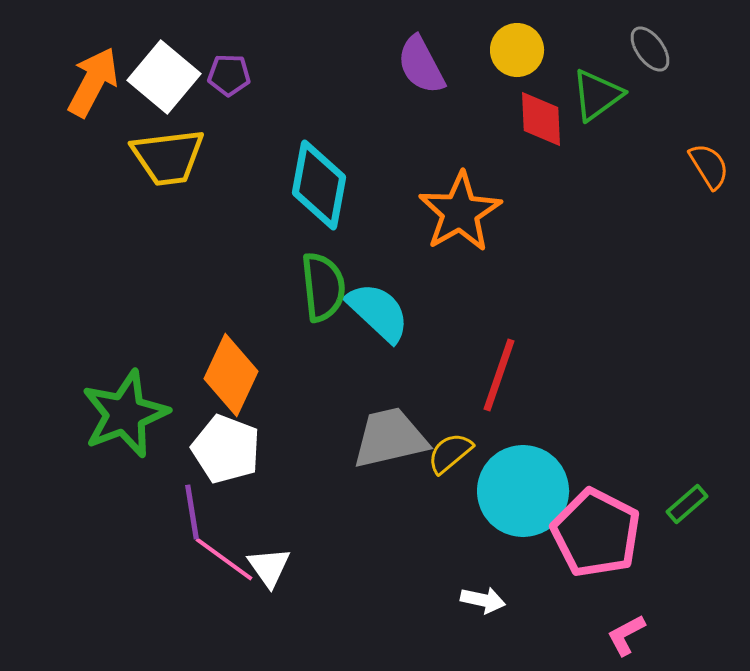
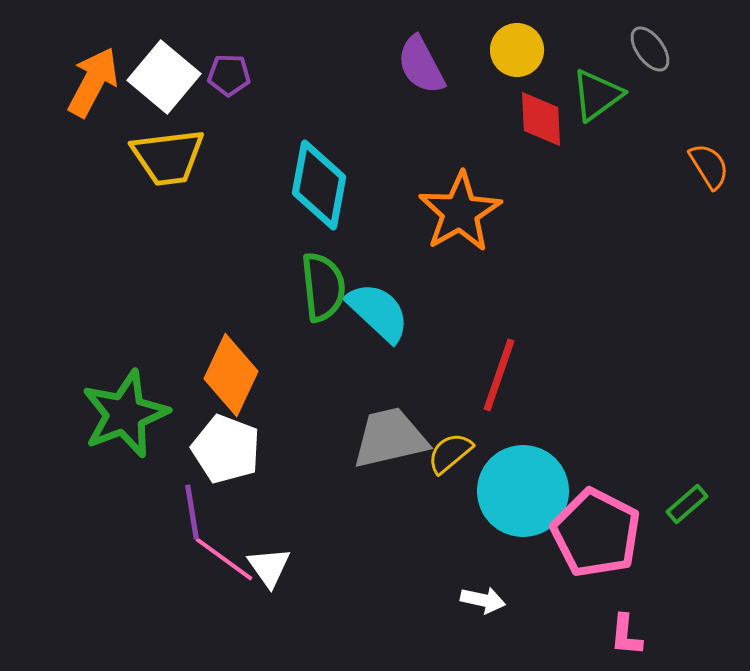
pink L-shape: rotated 57 degrees counterclockwise
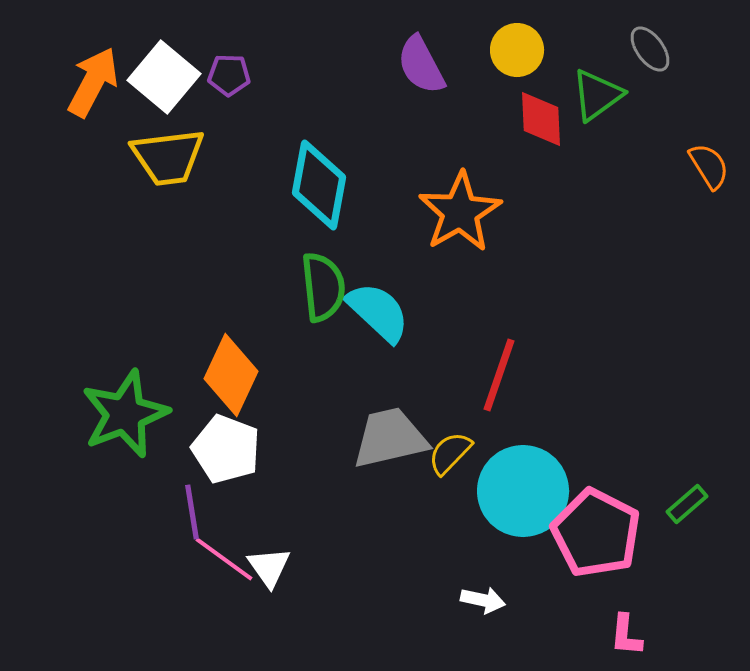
yellow semicircle: rotated 6 degrees counterclockwise
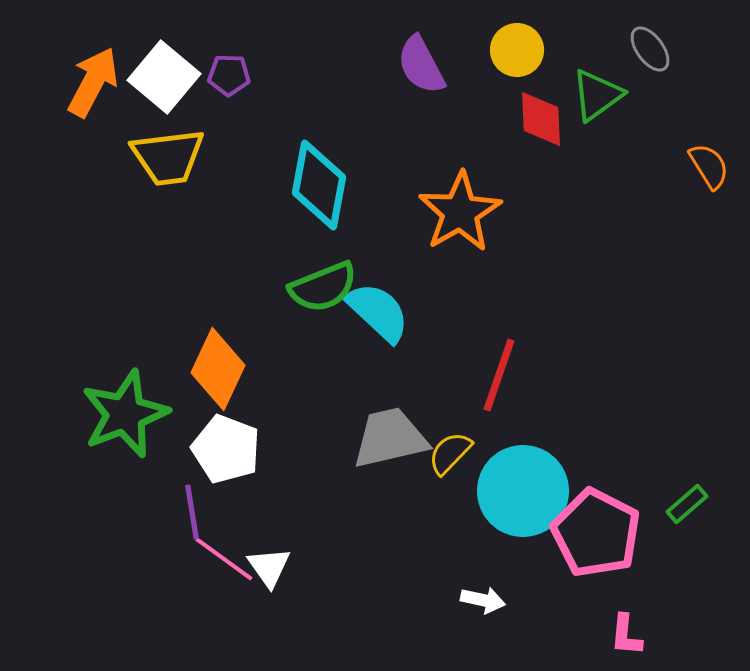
green semicircle: rotated 74 degrees clockwise
orange diamond: moved 13 px left, 6 px up
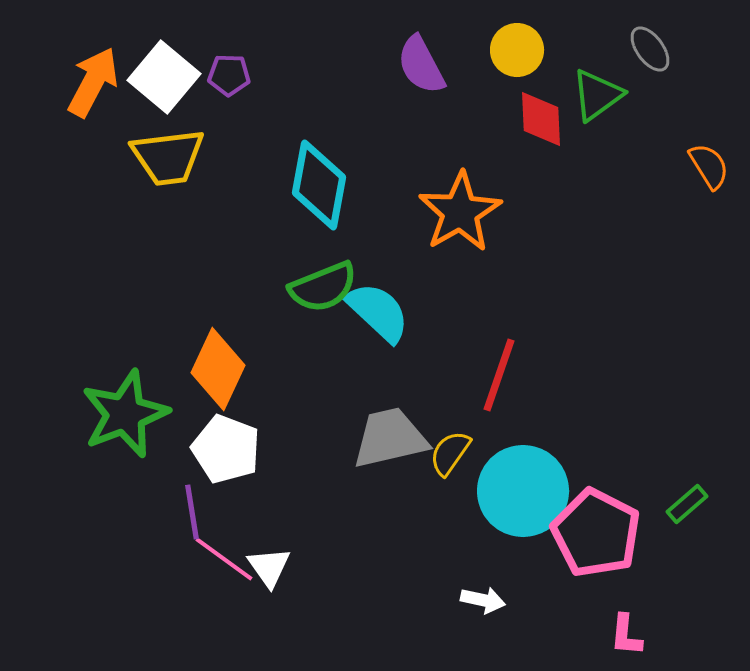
yellow semicircle: rotated 9 degrees counterclockwise
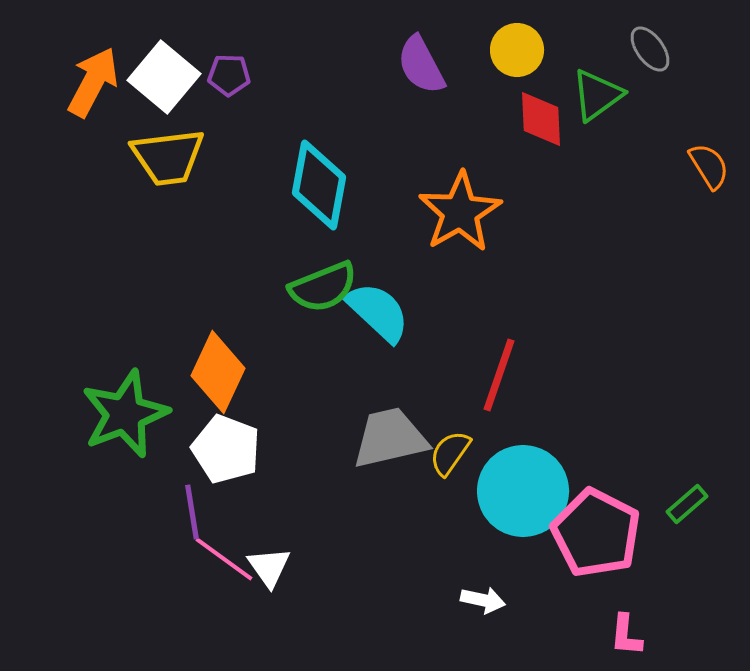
orange diamond: moved 3 px down
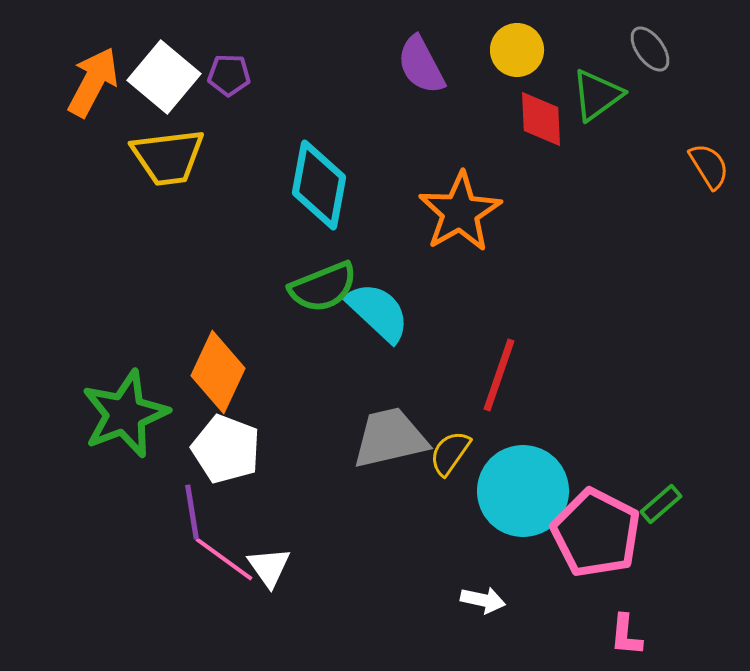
green rectangle: moved 26 px left
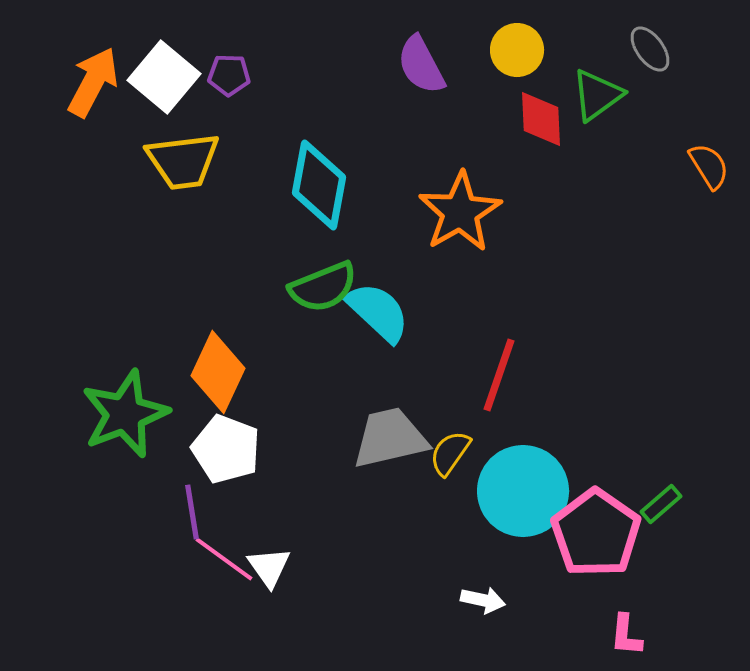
yellow trapezoid: moved 15 px right, 4 px down
pink pentagon: rotated 8 degrees clockwise
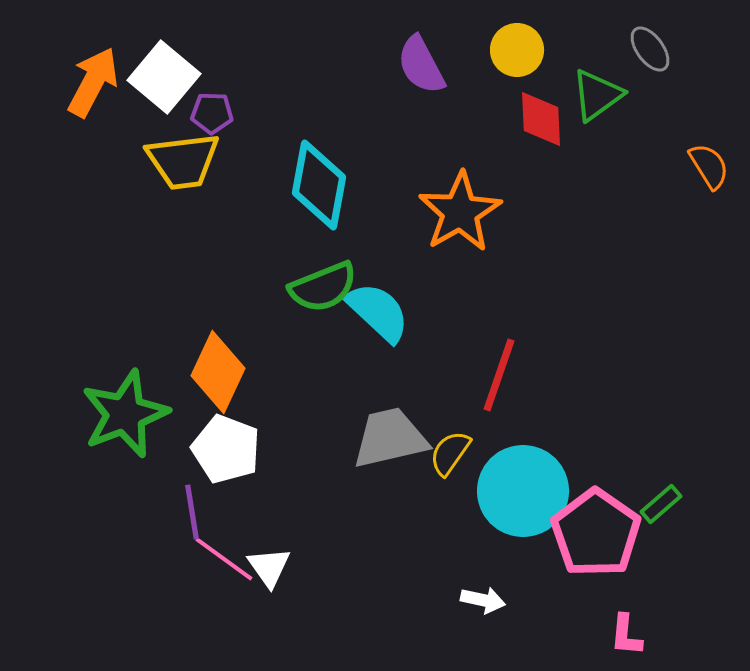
purple pentagon: moved 17 px left, 38 px down
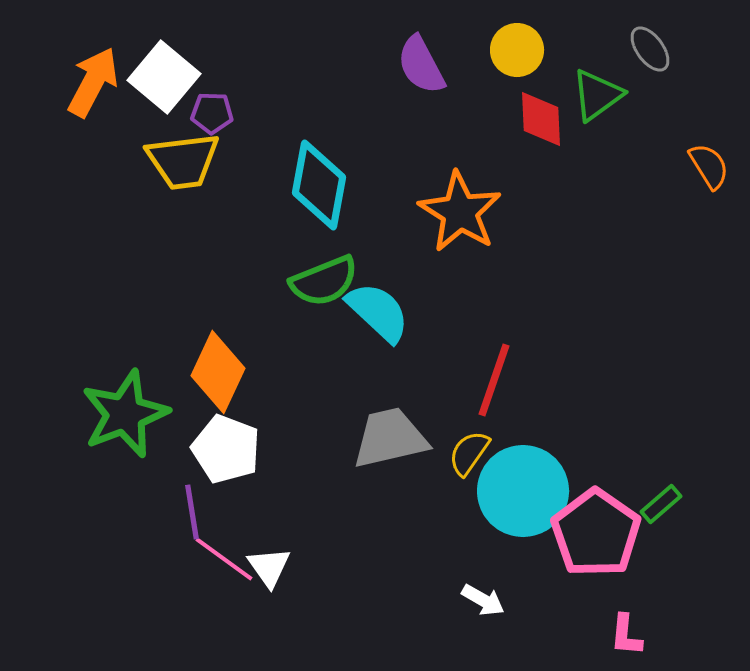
orange star: rotated 10 degrees counterclockwise
green semicircle: moved 1 px right, 6 px up
red line: moved 5 px left, 5 px down
yellow semicircle: moved 19 px right
white arrow: rotated 18 degrees clockwise
